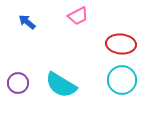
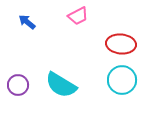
purple circle: moved 2 px down
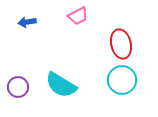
blue arrow: rotated 48 degrees counterclockwise
red ellipse: rotated 72 degrees clockwise
purple circle: moved 2 px down
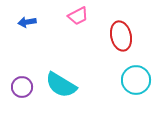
red ellipse: moved 8 px up
cyan circle: moved 14 px right
purple circle: moved 4 px right
